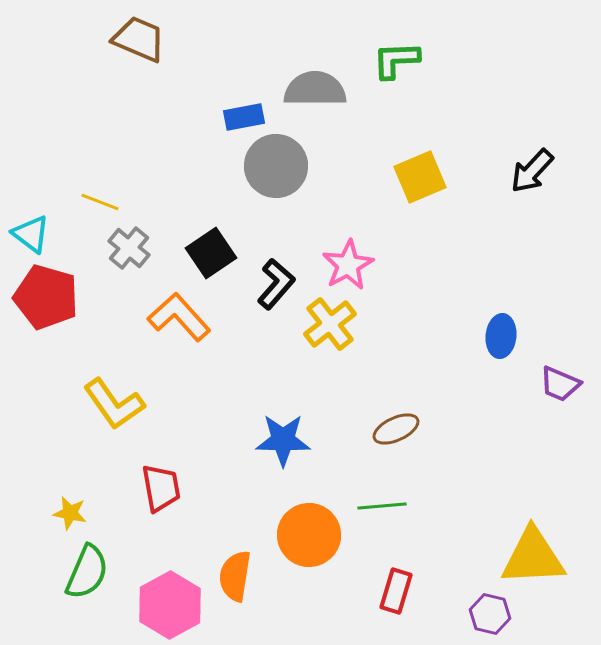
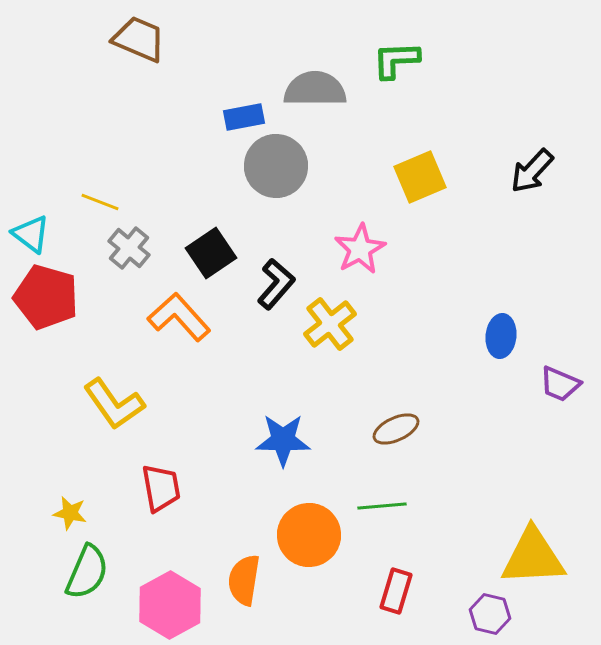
pink star: moved 12 px right, 16 px up
orange semicircle: moved 9 px right, 4 px down
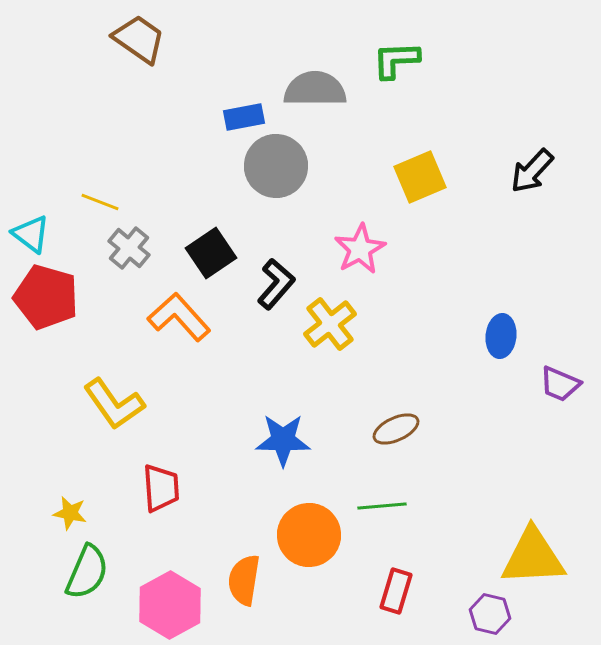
brown trapezoid: rotated 12 degrees clockwise
red trapezoid: rotated 6 degrees clockwise
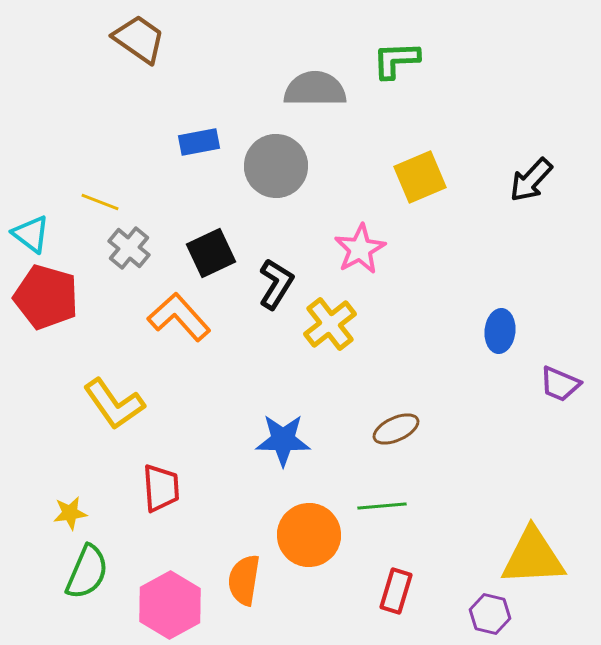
blue rectangle: moved 45 px left, 25 px down
black arrow: moved 1 px left, 9 px down
black square: rotated 9 degrees clockwise
black L-shape: rotated 9 degrees counterclockwise
blue ellipse: moved 1 px left, 5 px up
yellow star: rotated 20 degrees counterclockwise
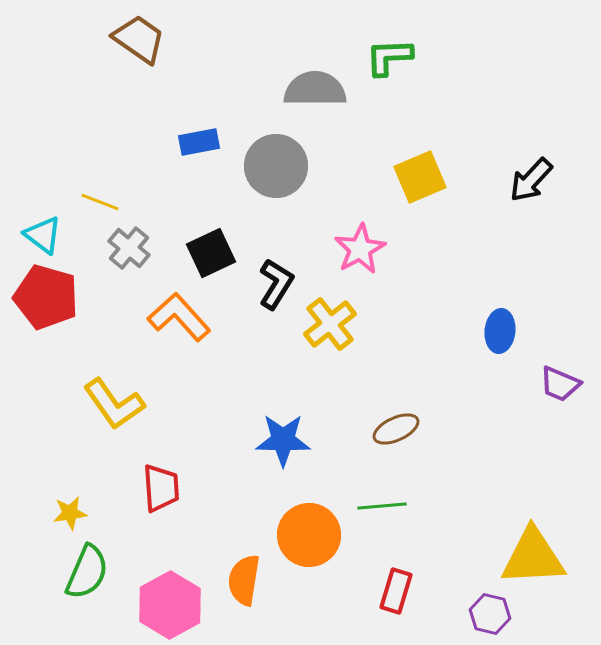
green L-shape: moved 7 px left, 3 px up
cyan triangle: moved 12 px right, 1 px down
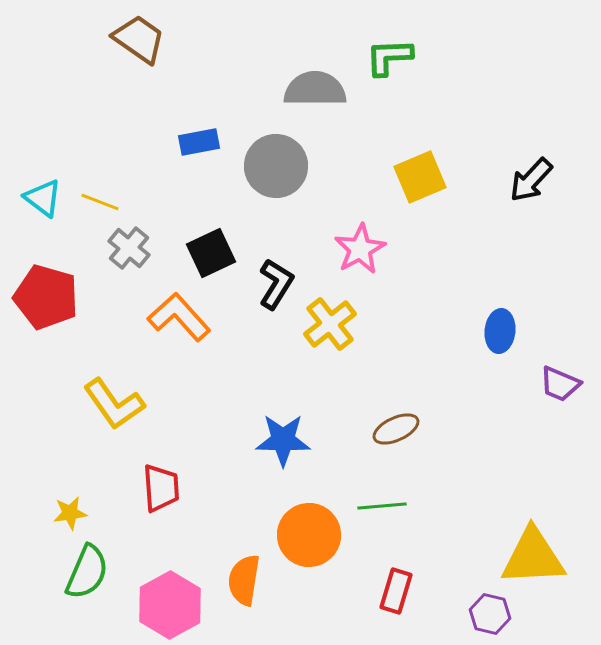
cyan triangle: moved 37 px up
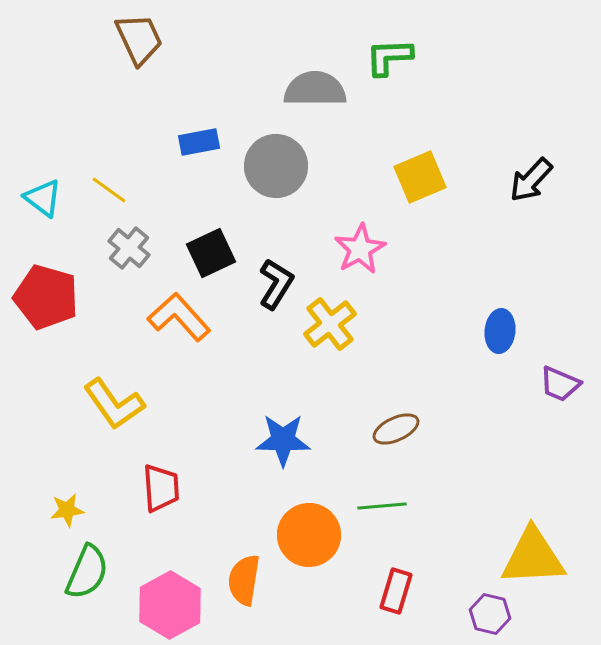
brown trapezoid: rotated 30 degrees clockwise
yellow line: moved 9 px right, 12 px up; rotated 15 degrees clockwise
yellow star: moved 3 px left, 3 px up
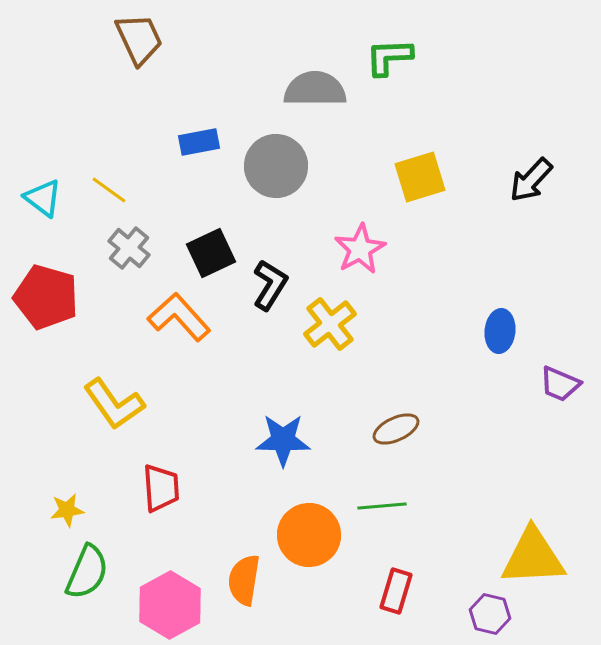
yellow square: rotated 6 degrees clockwise
black L-shape: moved 6 px left, 1 px down
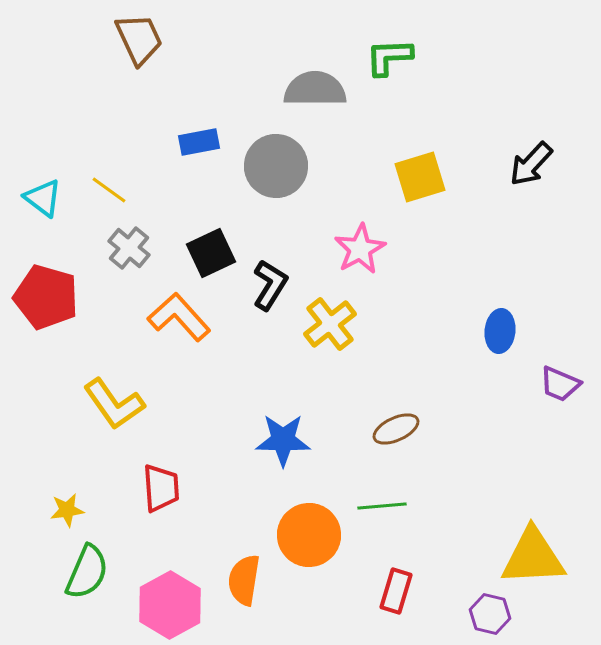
black arrow: moved 16 px up
